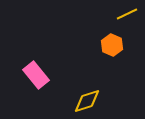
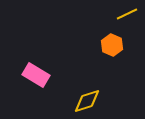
pink rectangle: rotated 20 degrees counterclockwise
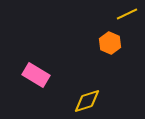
orange hexagon: moved 2 px left, 2 px up
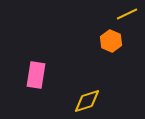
orange hexagon: moved 1 px right, 2 px up
pink rectangle: rotated 68 degrees clockwise
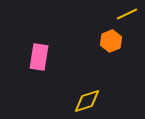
orange hexagon: rotated 15 degrees clockwise
pink rectangle: moved 3 px right, 18 px up
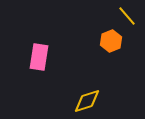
yellow line: moved 2 px down; rotated 75 degrees clockwise
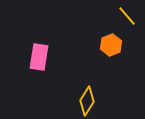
orange hexagon: moved 4 px down
yellow diamond: rotated 40 degrees counterclockwise
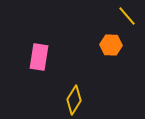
orange hexagon: rotated 25 degrees clockwise
yellow diamond: moved 13 px left, 1 px up
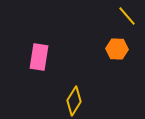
orange hexagon: moved 6 px right, 4 px down
yellow diamond: moved 1 px down
